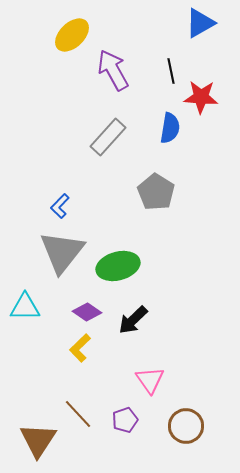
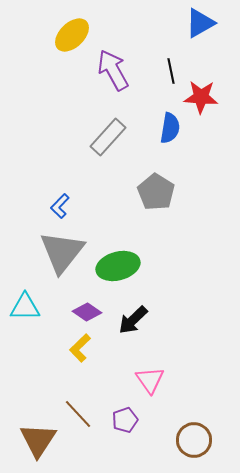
brown circle: moved 8 px right, 14 px down
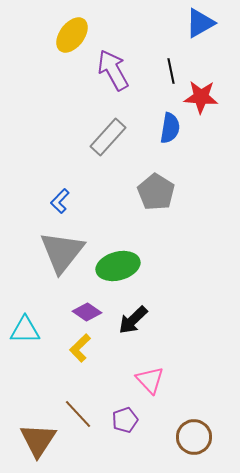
yellow ellipse: rotated 9 degrees counterclockwise
blue L-shape: moved 5 px up
cyan triangle: moved 23 px down
pink triangle: rotated 8 degrees counterclockwise
brown circle: moved 3 px up
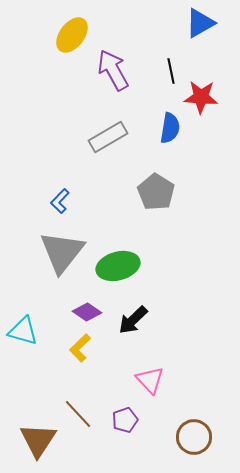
gray rectangle: rotated 18 degrees clockwise
cyan triangle: moved 2 px left, 1 px down; rotated 16 degrees clockwise
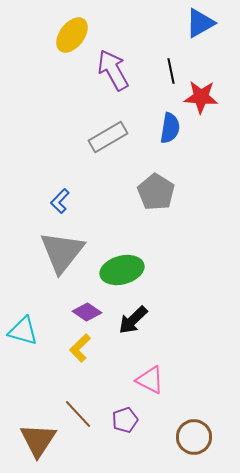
green ellipse: moved 4 px right, 4 px down
pink triangle: rotated 20 degrees counterclockwise
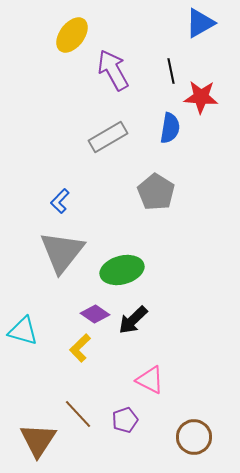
purple diamond: moved 8 px right, 2 px down
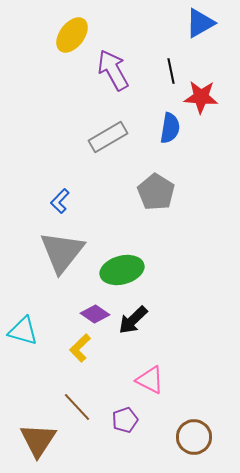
brown line: moved 1 px left, 7 px up
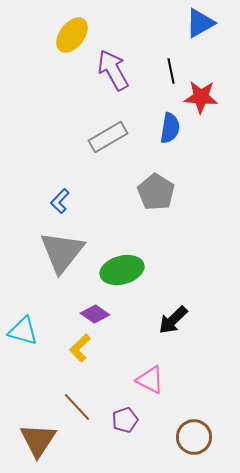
black arrow: moved 40 px right
